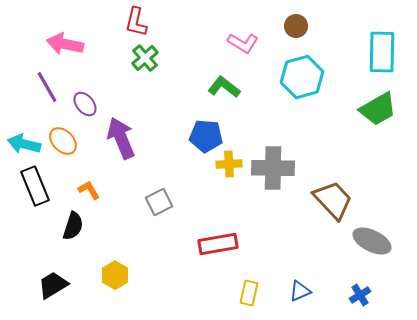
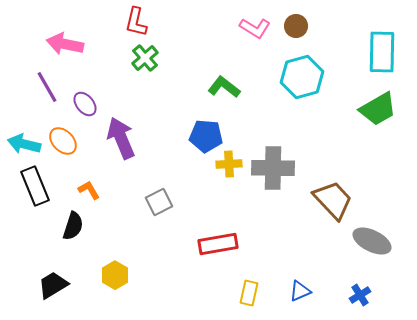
pink L-shape: moved 12 px right, 15 px up
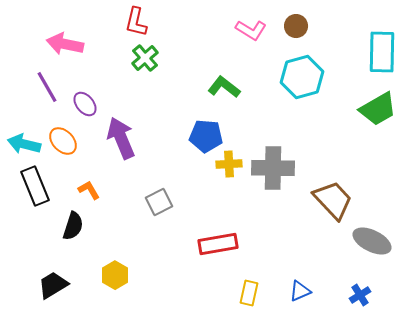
pink L-shape: moved 4 px left, 2 px down
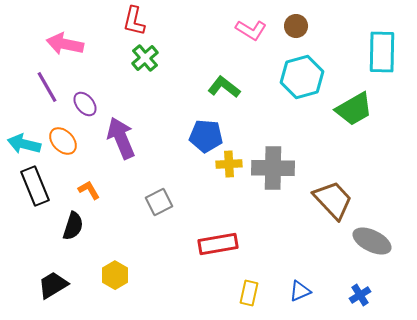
red L-shape: moved 2 px left, 1 px up
green trapezoid: moved 24 px left
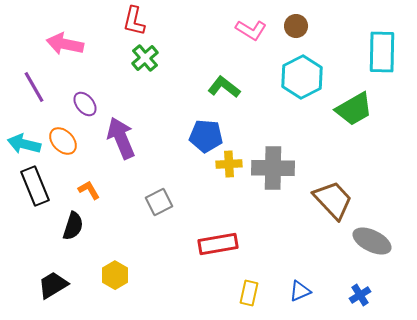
cyan hexagon: rotated 12 degrees counterclockwise
purple line: moved 13 px left
